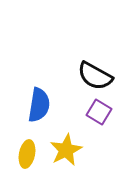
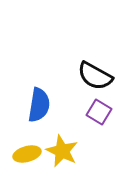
yellow star: moved 4 px left, 1 px down; rotated 20 degrees counterclockwise
yellow ellipse: rotated 64 degrees clockwise
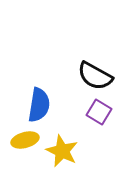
yellow ellipse: moved 2 px left, 14 px up
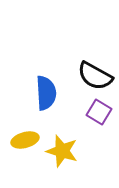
blue semicircle: moved 7 px right, 12 px up; rotated 12 degrees counterclockwise
yellow star: rotated 8 degrees counterclockwise
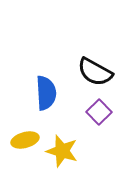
black semicircle: moved 4 px up
purple square: rotated 15 degrees clockwise
